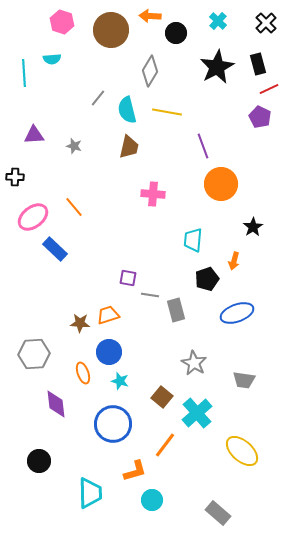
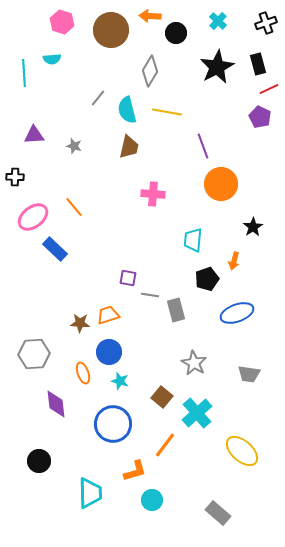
black cross at (266, 23): rotated 25 degrees clockwise
gray trapezoid at (244, 380): moved 5 px right, 6 px up
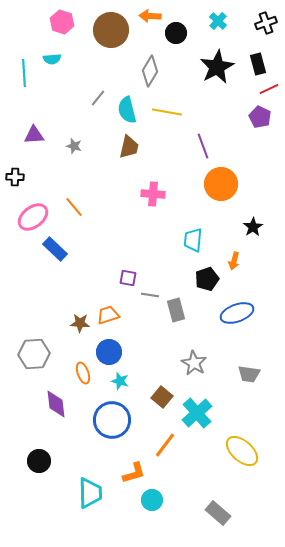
blue circle at (113, 424): moved 1 px left, 4 px up
orange L-shape at (135, 471): moved 1 px left, 2 px down
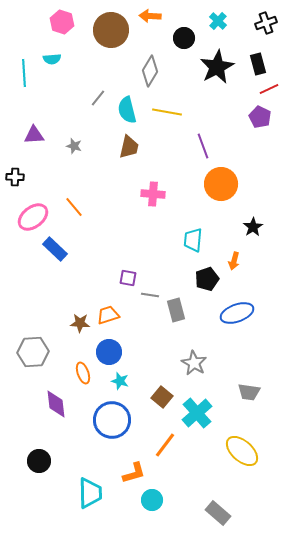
black circle at (176, 33): moved 8 px right, 5 px down
gray hexagon at (34, 354): moved 1 px left, 2 px up
gray trapezoid at (249, 374): moved 18 px down
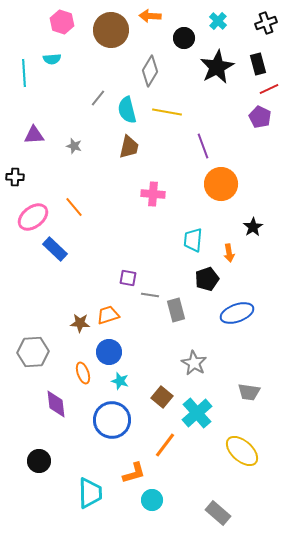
orange arrow at (234, 261): moved 5 px left, 8 px up; rotated 24 degrees counterclockwise
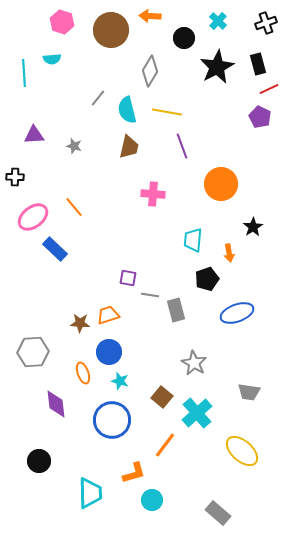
purple line at (203, 146): moved 21 px left
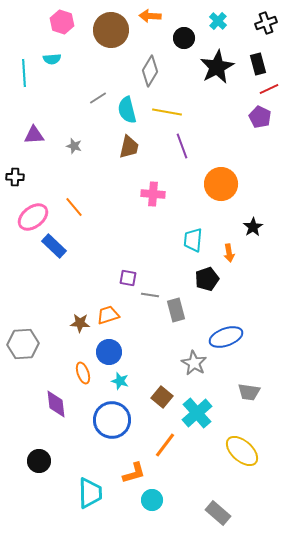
gray line at (98, 98): rotated 18 degrees clockwise
blue rectangle at (55, 249): moved 1 px left, 3 px up
blue ellipse at (237, 313): moved 11 px left, 24 px down
gray hexagon at (33, 352): moved 10 px left, 8 px up
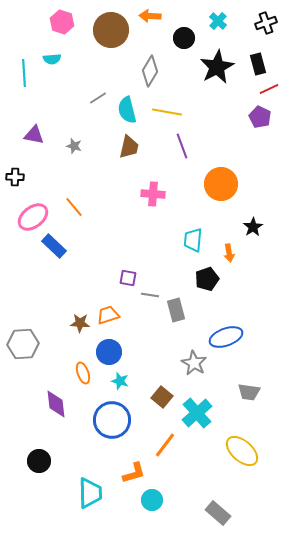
purple triangle at (34, 135): rotated 15 degrees clockwise
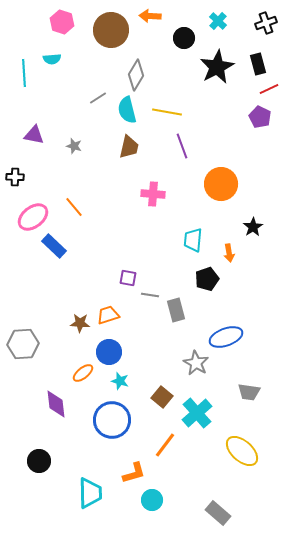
gray diamond at (150, 71): moved 14 px left, 4 px down
gray star at (194, 363): moved 2 px right
orange ellipse at (83, 373): rotated 70 degrees clockwise
